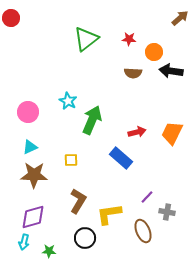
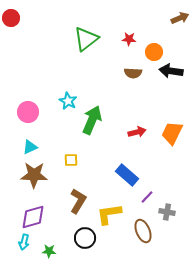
brown arrow: rotated 18 degrees clockwise
blue rectangle: moved 6 px right, 17 px down
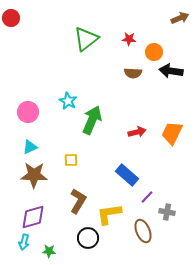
black circle: moved 3 px right
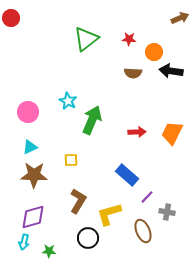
red arrow: rotated 12 degrees clockwise
yellow L-shape: rotated 8 degrees counterclockwise
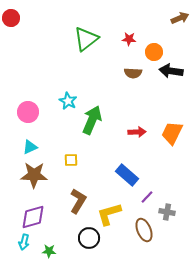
brown ellipse: moved 1 px right, 1 px up
black circle: moved 1 px right
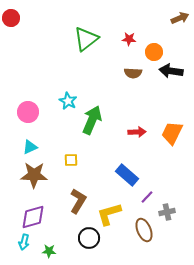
gray cross: rotated 21 degrees counterclockwise
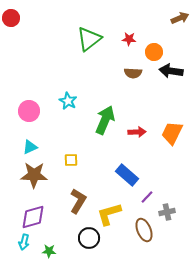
green triangle: moved 3 px right
pink circle: moved 1 px right, 1 px up
green arrow: moved 13 px right
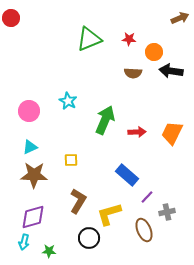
green triangle: rotated 16 degrees clockwise
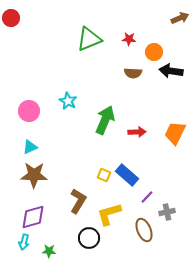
orange trapezoid: moved 3 px right
yellow square: moved 33 px right, 15 px down; rotated 24 degrees clockwise
